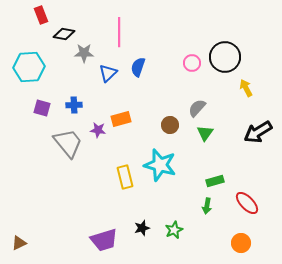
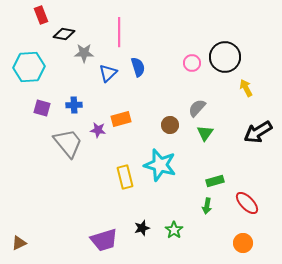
blue semicircle: rotated 144 degrees clockwise
green star: rotated 12 degrees counterclockwise
orange circle: moved 2 px right
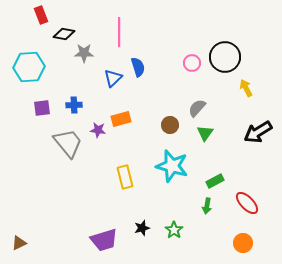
blue triangle: moved 5 px right, 5 px down
purple square: rotated 24 degrees counterclockwise
cyan star: moved 12 px right, 1 px down
green rectangle: rotated 12 degrees counterclockwise
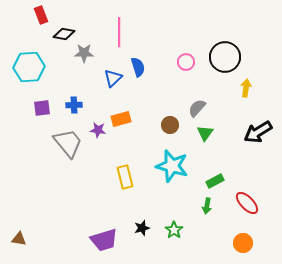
pink circle: moved 6 px left, 1 px up
yellow arrow: rotated 36 degrees clockwise
brown triangle: moved 4 px up; rotated 35 degrees clockwise
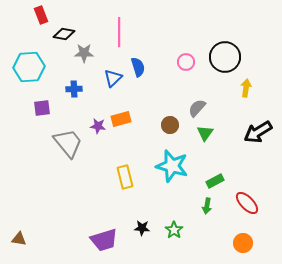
blue cross: moved 16 px up
purple star: moved 4 px up
black star: rotated 21 degrees clockwise
